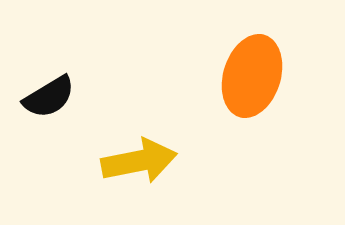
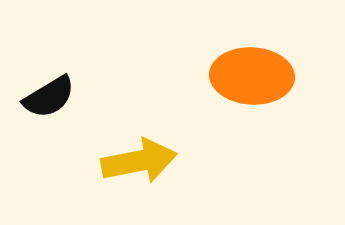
orange ellipse: rotated 76 degrees clockwise
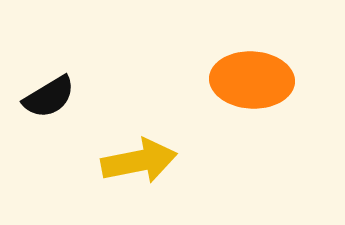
orange ellipse: moved 4 px down
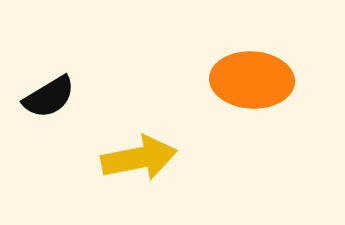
yellow arrow: moved 3 px up
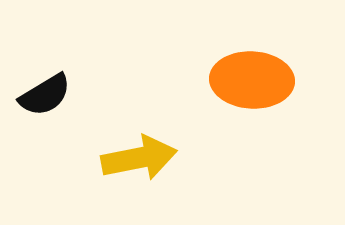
black semicircle: moved 4 px left, 2 px up
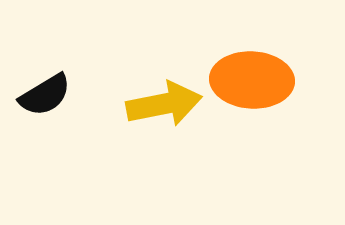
yellow arrow: moved 25 px right, 54 px up
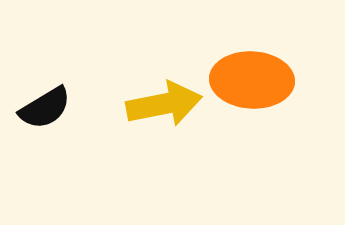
black semicircle: moved 13 px down
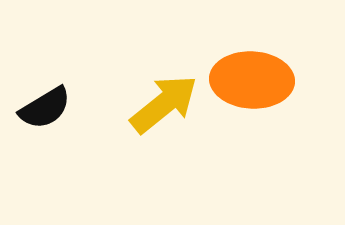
yellow arrow: rotated 28 degrees counterclockwise
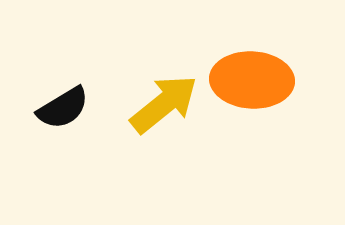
black semicircle: moved 18 px right
